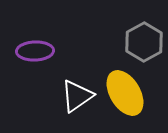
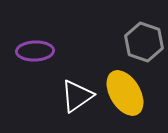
gray hexagon: rotated 12 degrees counterclockwise
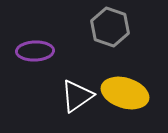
gray hexagon: moved 34 px left, 15 px up
yellow ellipse: rotated 42 degrees counterclockwise
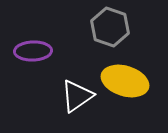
purple ellipse: moved 2 px left
yellow ellipse: moved 12 px up
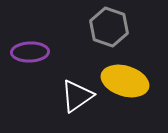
gray hexagon: moved 1 px left
purple ellipse: moved 3 px left, 1 px down
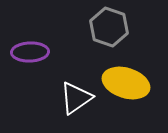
yellow ellipse: moved 1 px right, 2 px down
white triangle: moved 1 px left, 2 px down
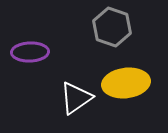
gray hexagon: moved 3 px right
yellow ellipse: rotated 24 degrees counterclockwise
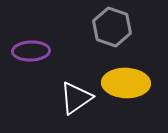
purple ellipse: moved 1 px right, 1 px up
yellow ellipse: rotated 9 degrees clockwise
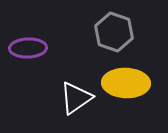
gray hexagon: moved 2 px right, 5 px down
purple ellipse: moved 3 px left, 3 px up
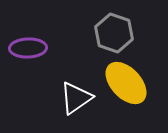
gray hexagon: moved 1 px down
yellow ellipse: rotated 45 degrees clockwise
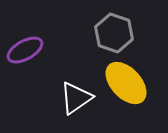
purple ellipse: moved 3 px left, 2 px down; rotated 27 degrees counterclockwise
